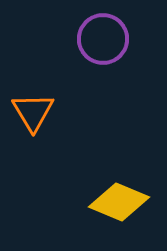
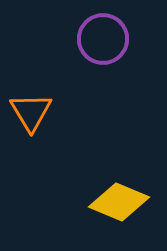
orange triangle: moved 2 px left
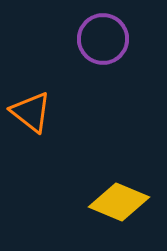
orange triangle: rotated 21 degrees counterclockwise
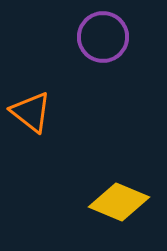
purple circle: moved 2 px up
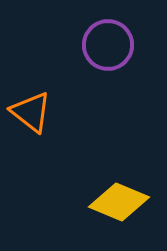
purple circle: moved 5 px right, 8 px down
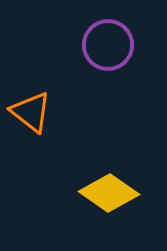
yellow diamond: moved 10 px left, 9 px up; rotated 12 degrees clockwise
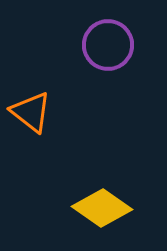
yellow diamond: moved 7 px left, 15 px down
